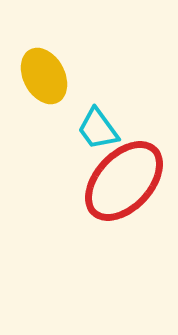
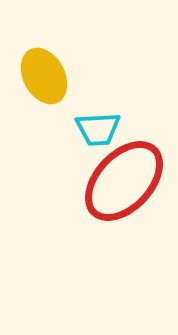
cyan trapezoid: rotated 57 degrees counterclockwise
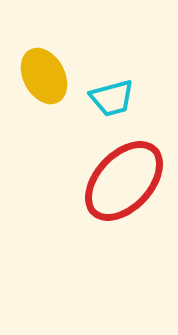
cyan trapezoid: moved 14 px right, 31 px up; rotated 12 degrees counterclockwise
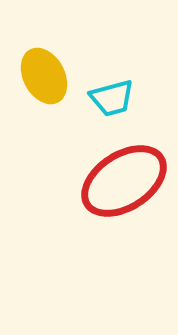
red ellipse: rotated 14 degrees clockwise
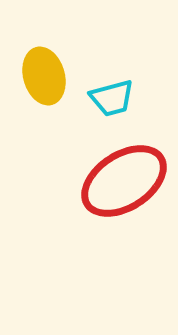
yellow ellipse: rotated 12 degrees clockwise
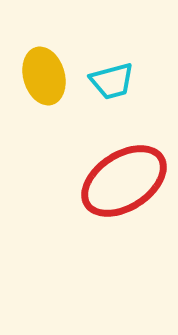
cyan trapezoid: moved 17 px up
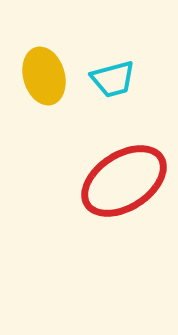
cyan trapezoid: moved 1 px right, 2 px up
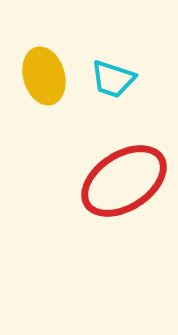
cyan trapezoid: rotated 33 degrees clockwise
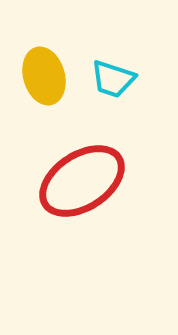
red ellipse: moved 42 px left
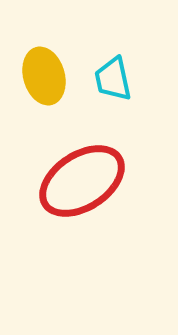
cyan trapezoid: rotated 60 degrees clockwise
